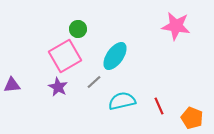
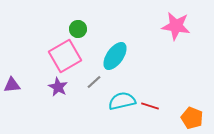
red line: moved 9 px left; rotated 48 degrees counterclockwise
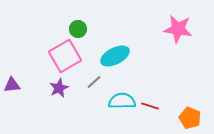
pink star: moved 2 px right, 3 px down
cyan ellipse: rotated 28 degrees clockwise
purple star: moved 1 px right, 1 px down; rotated 18 degrees clockwise
cyan semicircle: rotated 12 degrees clockwise
orange pentagon: moved 2 px left
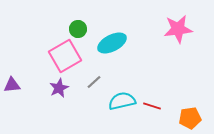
pink star: rotated 16 degrees counterclockwise
cyan ellipse: moved 3 px left, 13 px up
cyan semicircle: rotated 12 degrees counterclockwise
red line: moved 2 px right
orange pentagon: rotated 30 degrees counterclockwise
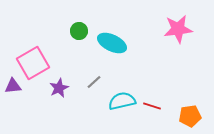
green circle: moved 1 px right, 2 px down
cyan ellipse: rotated 52 degrees clockwise
pink square: moved 32 px left, 7 px down
purple triangle: moved 1 px right, 1 px down
orange pentagon: moved 2 px up
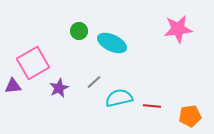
cyan semicircle: moved 3 px left, 3 px up
red line: rotated 12 degrees counterclockwise
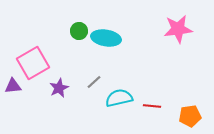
cyan ellipse: moved 6 px left, 5 px up; rotated 16 degrees counterclockwise
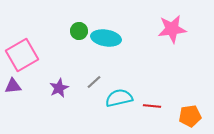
pink star: moved 6 px left
pink square: moved 11 px left, 8 px up
